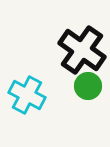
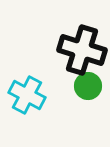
black cross: rotated 18 degrees counterclockwise
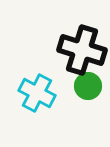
cyan cross: moved 10 px right, 2 px up
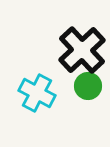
black cross: rotated 30 degrees clockwise
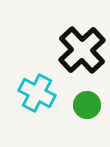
green circle: moved 1 px left, 19 px down
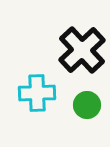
cyan cross: rotated 30 degrees counterclockwise
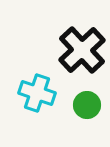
cyan cross: rotated 21 degrees clockwise
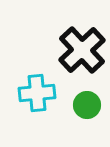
cyan cross: rotated 24 degrees counterclockwise
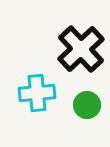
black cross: moved 1 px left, 1 px up
